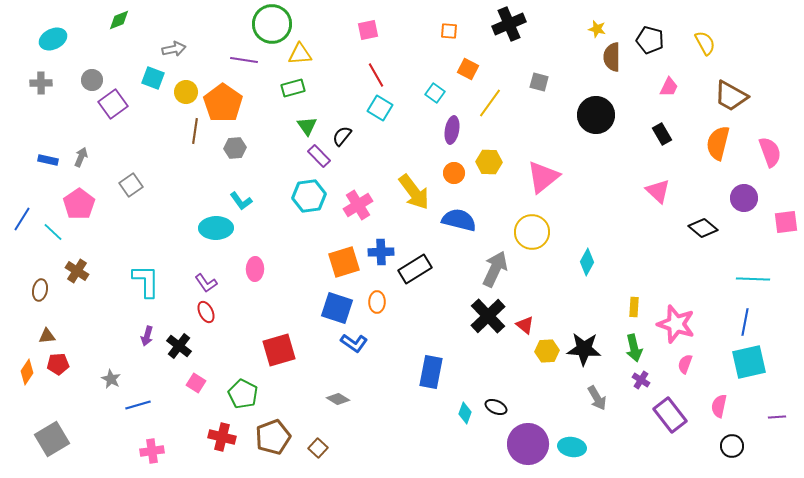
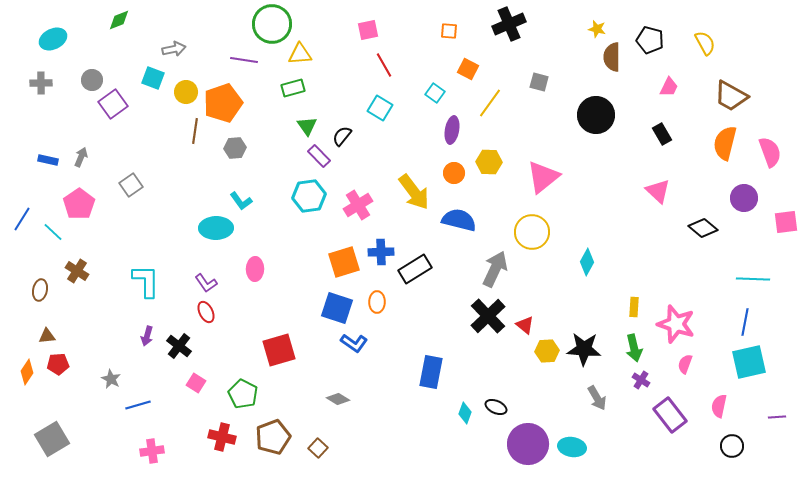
red line at (376, 75): moved 8 px right, 10 px up
orange pentagon at (223, 103): rotated 18 degrees clockwise
orange semicircle at (718, 143): moved 7 px right
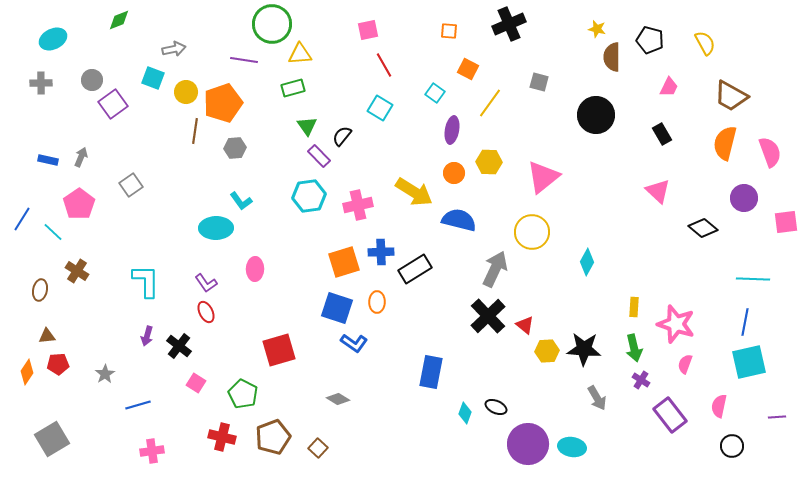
yellow arrow at (414, 192): rotated 21 degrees counterclockwise
pink cross at (358, 205): rotated 20 degrees clockwise
gray star at (111, 379): moved 6 px left, 5 px up; rotated 12 degrees clockwise
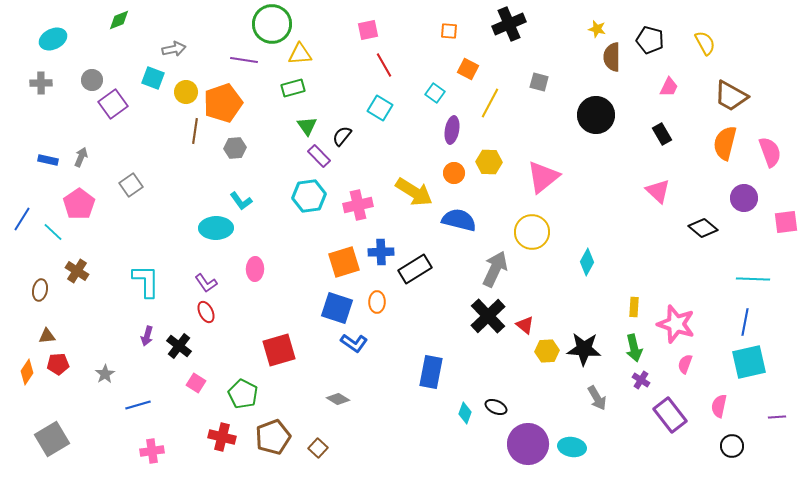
yellow line at (490, 103): rotated 8 degrees counterclockwise
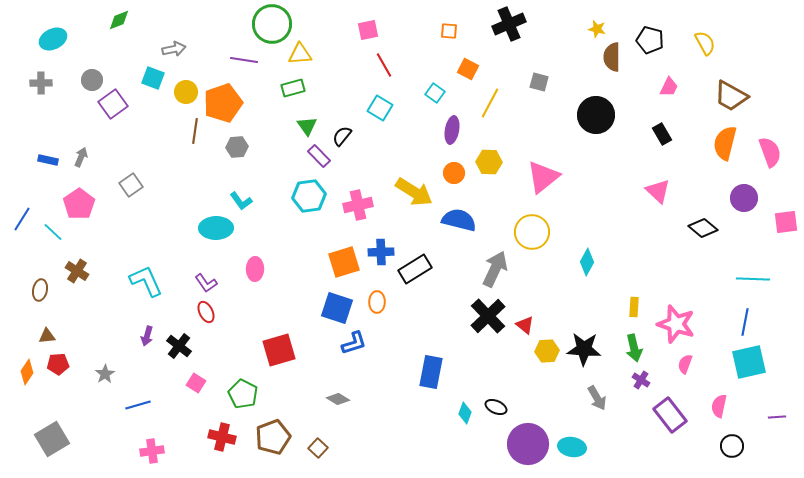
gray hexagon at (235, 148): moved 2 px right, 1 px up
cyan L-shape at (146, 281): rotated 24 degrees counterclockwise
blue L-shape at (354, 343): rotated 52 degrees counterclockwise
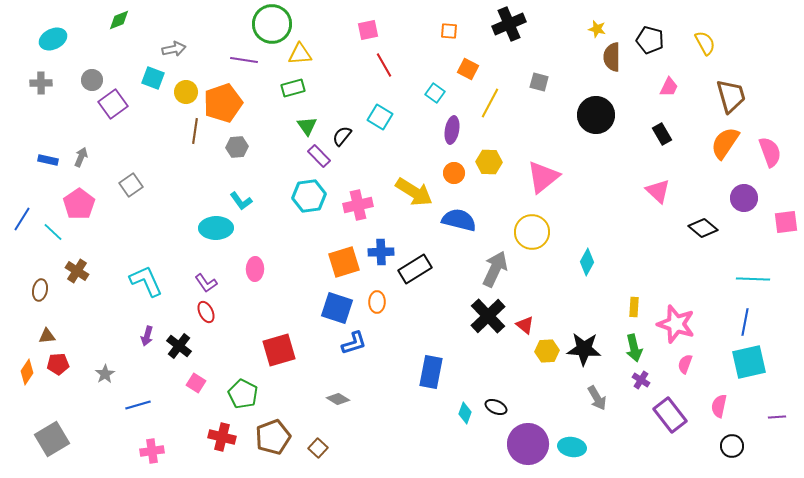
brown trapezoid at (731, 96): rotated 135 degrees counterclockwise
cyan square at (380, 108): moved 9 px down
orange semicircle at (725, 143): rotated 20 degrees clockwise
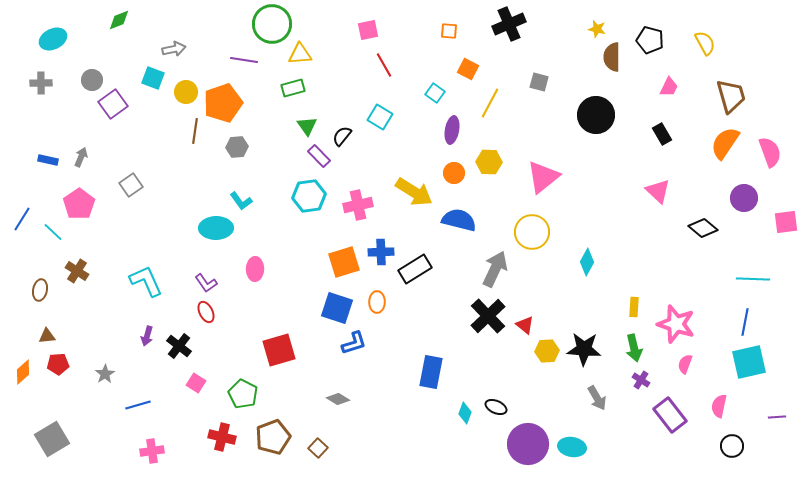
orange diamond at (27, 372): moved 4 px left; rotated 15 degrees clockwise
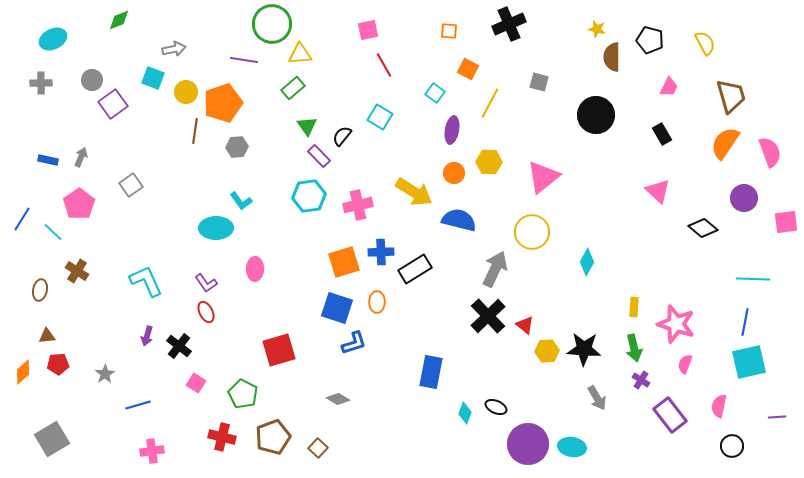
green rectangle at (293, 88): rotated 25 degrees counterclockwise
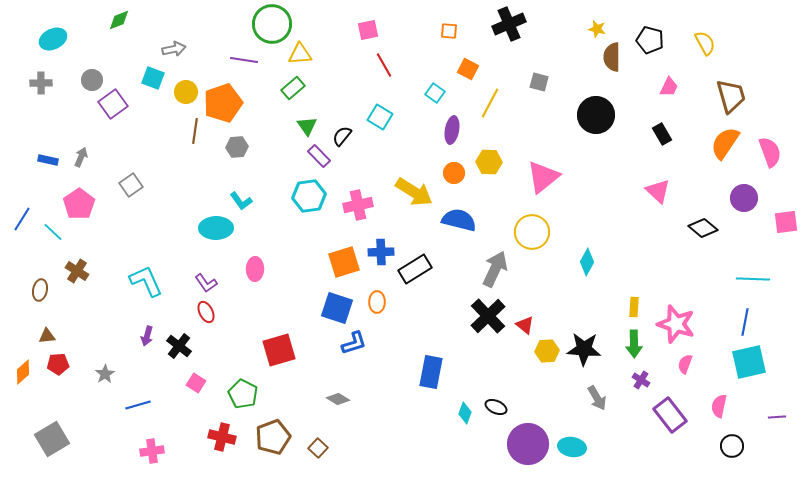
green arrow at (634, 348): moved 4 px up; rotated 12 degrees clockwise
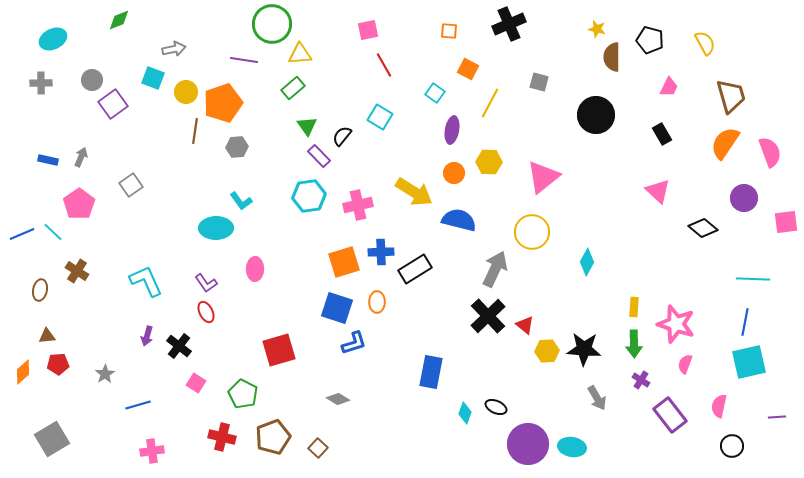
blue line at (22, 219): moved 15 px down; rotated 35 degrees clockwise
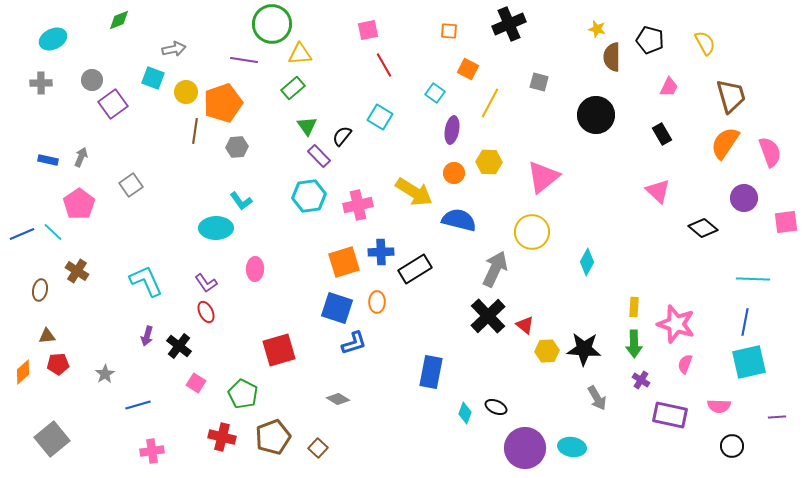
pink semicircle at (719, 406): rotated 100 degrees counterclockwise
purple rectangle at (670, 415): rotated 40 degrees counterclockwise
gray square at (52, 439): rotated 8 degrees counterclockwise
purple circle at (528, 444): moved 3 px left, 4 px down
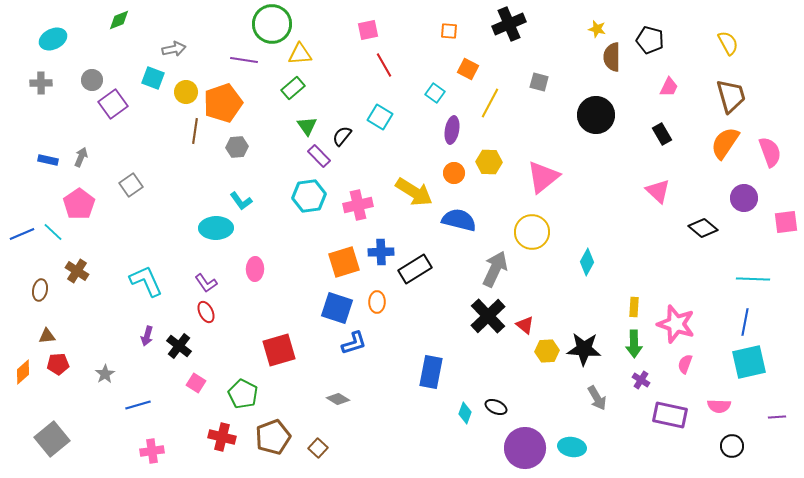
yellow semicircle at (705, 43): moved 23 px right
